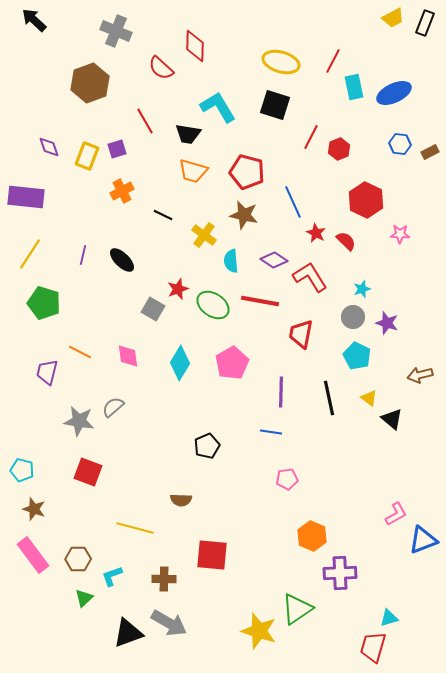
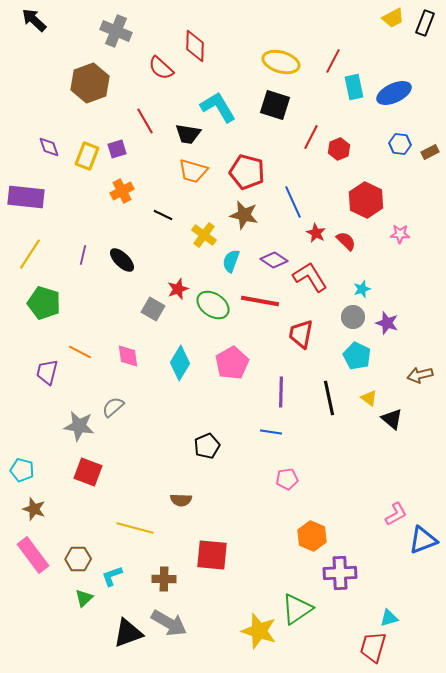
cyan semicircle at (231, 261): rotated 25 degrees clockwise
gray star at (79, 421): moved 5 px down
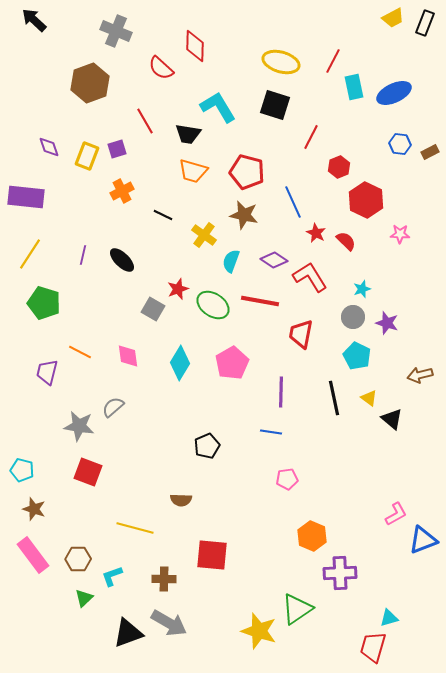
red hexagon at (339, 149): moved 18 px down
black line at (329, 398): moved 5 px right
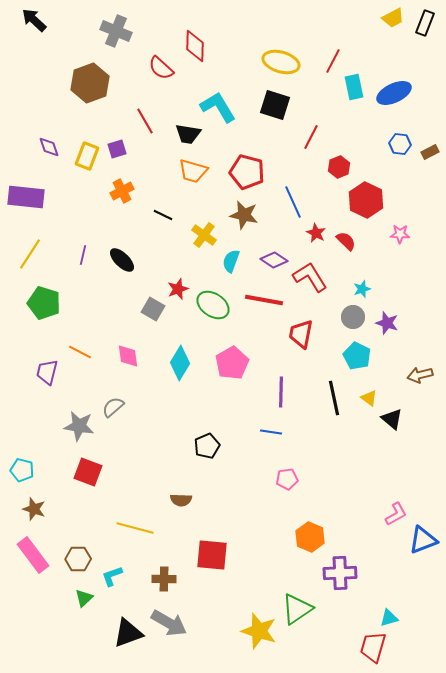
red line at (260, 301): moved 4 px right, 1 px up
orange hexagon at (312, 536): moved 2 px left, 1 px down
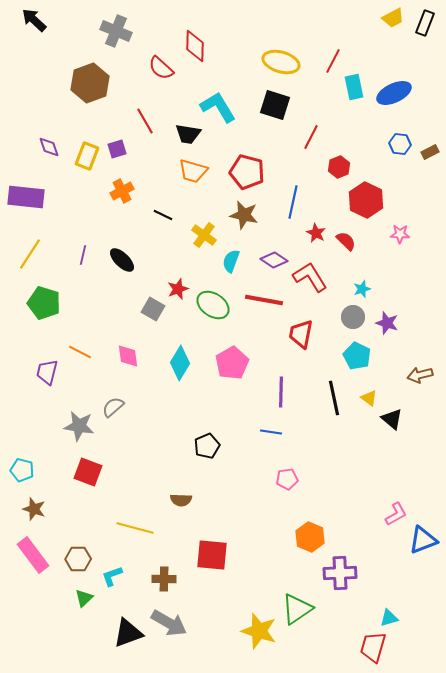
blue line at (293, 202): rotated 36 degrees clockwise
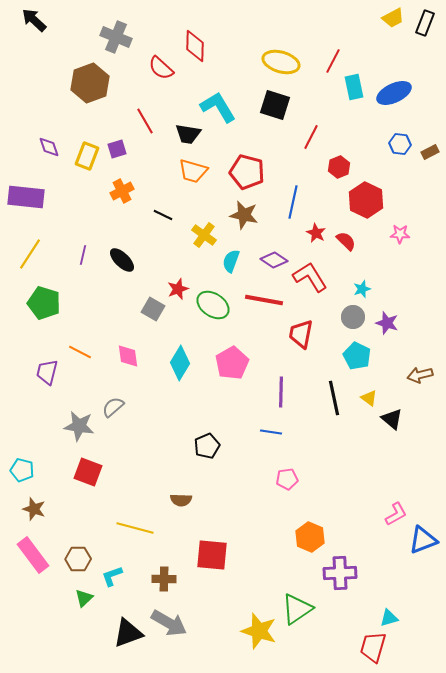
gray cross at (116, 31): moved 6 px down
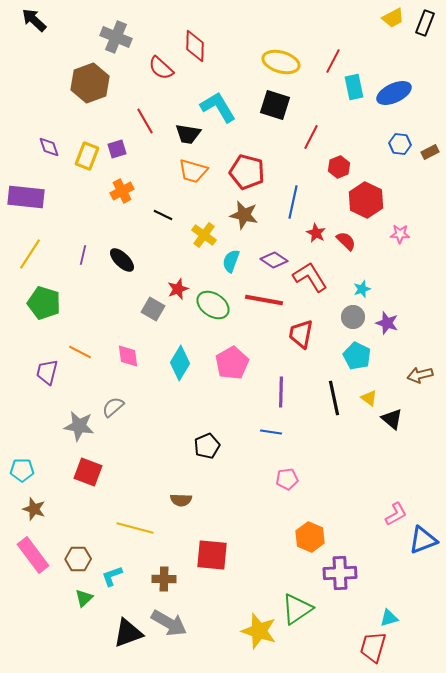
cyan pentagon at (22, 470): rotated 15 degrees counterclockwise
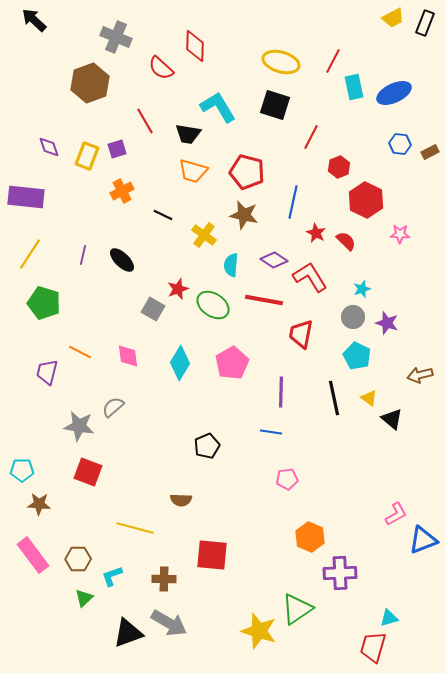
cyan semicircle at (231, 261): moved 4 px down; rotated 15 degrees counterclockwise
brown star at (34, 509): moved 5 px right, 5 px up; rotated 15 degrees counterclockwise
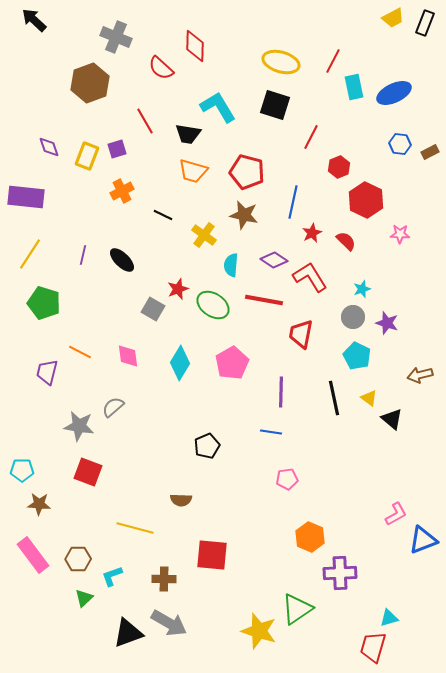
red star at (316, 233): moved 4 px left; rotated 18 degrees clockwise
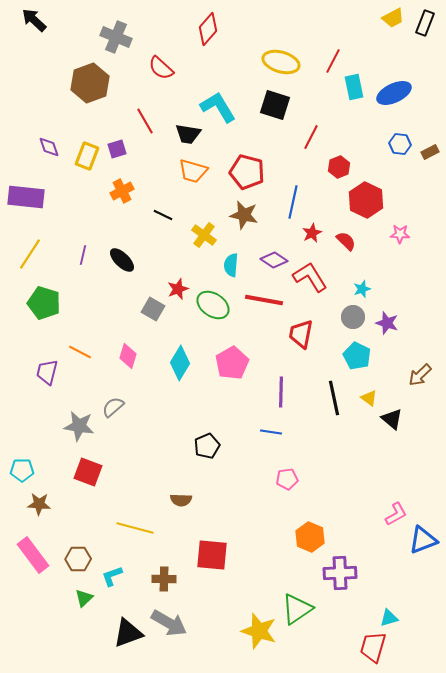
red diamond at (195, 46): moved 13 px right, 17 px up; rotated 40 degrees clockwise
pink diamond at (128, 356): rotated 25 degrees clockwise
brown arrow at (420, 375): rotated 30 degrees counterclockwise
